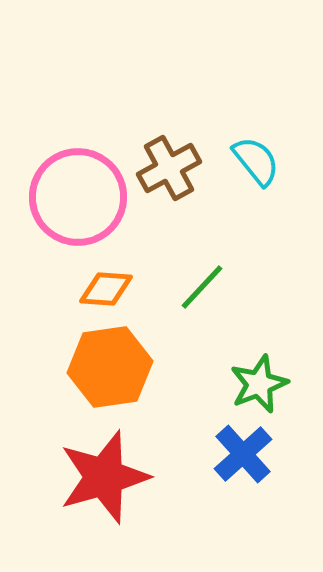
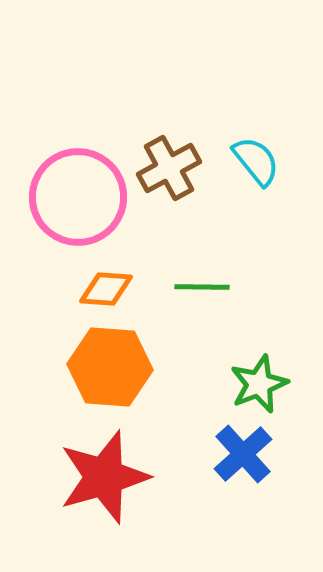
green line: rotated 48 degrees clockwise
orange hexagon: rotated 12 degrees clockwise
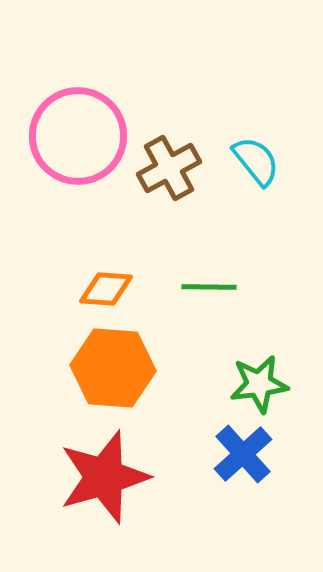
pink circle: moved 61 px up
green line: moved 7 px right
orange hexagon: moved 3 px right, 1 px down
green star: rotated 14 degrees clockwise
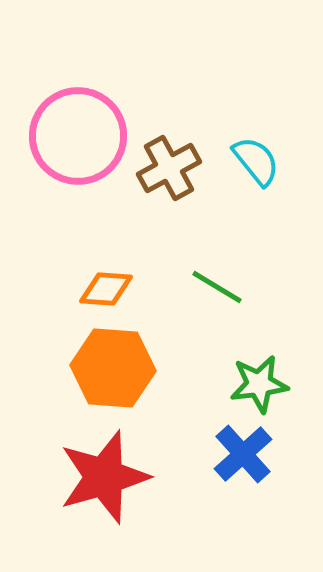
green line: moved 8 px right; rotated 30 degrees clockwise
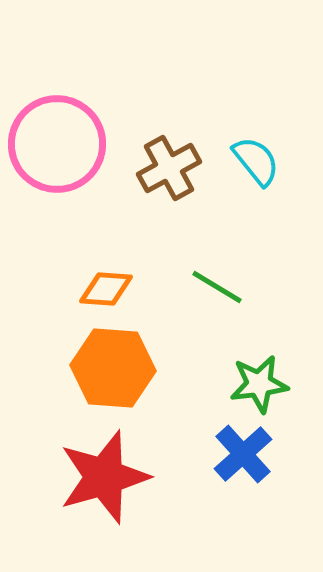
pink circle: moved 21 px left, 8 px down
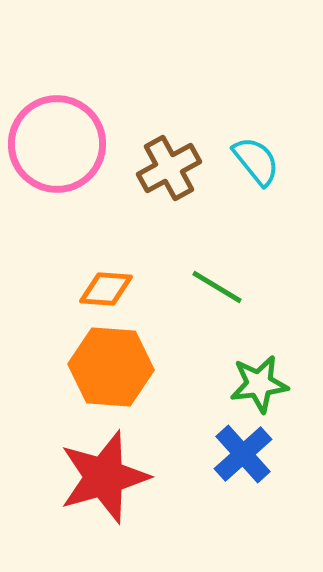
orange hexagon: moved 2 px left, 1 px up
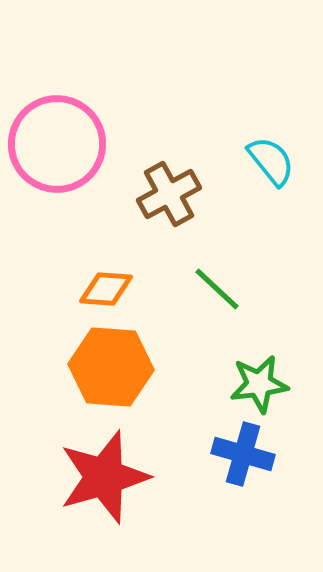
cyan semicircle: moved 15 px right
brown cross: moved 26 px down
green line: moved 2 px down; rotated 12 degrees clockwise
blue cross: rotated 32 degrees counterclockwise
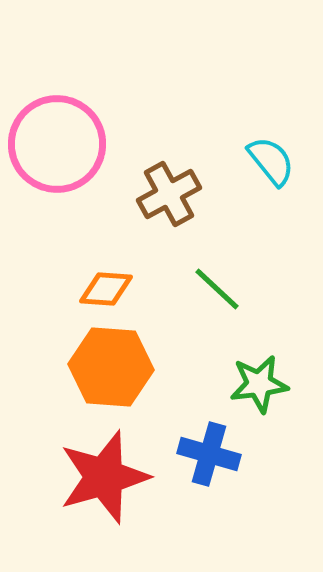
blue cross: moved 34 px left
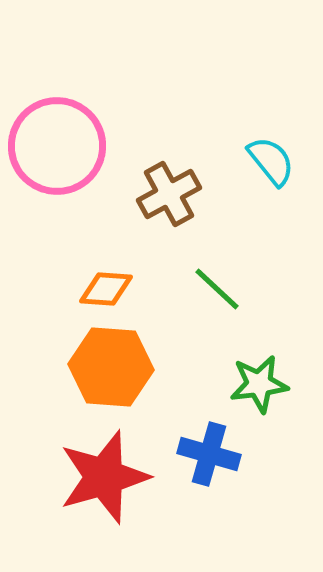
pink circle: moved 2 px down
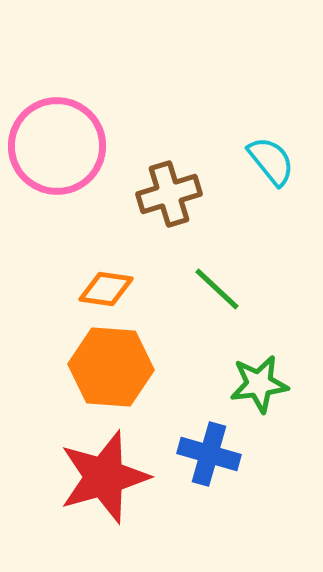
brown cross: rotated 12 degrees clockwise
orange diamond: rotated 4 degrees clockwise
